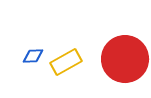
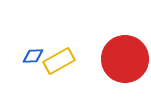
yellow rectangle: moved 7 px left, 1 px up
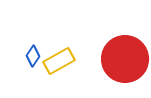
blue diamond: rotated 55 degrees counterclockwise
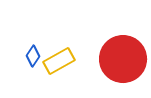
red circle: moved 2 px left
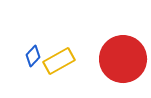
blue diamond: rotated 10 degrees clockwise
